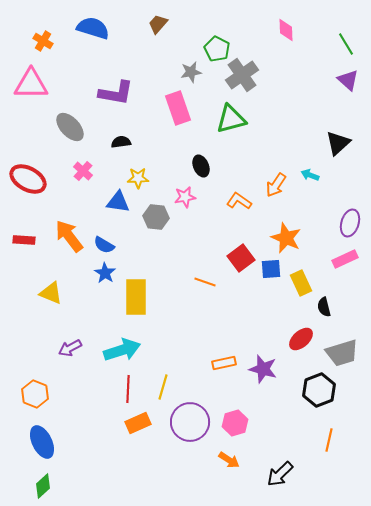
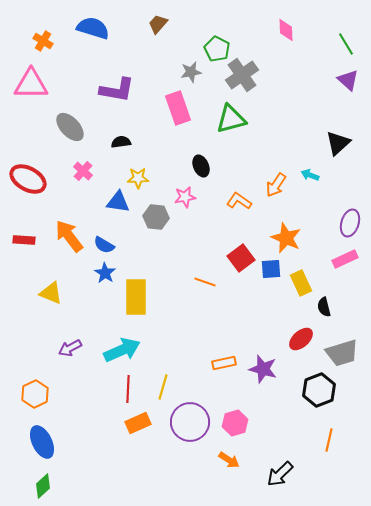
purple L-shape at (116, 93): moved 1 px right, 3 px up
cyan arrow at (122, 350): rotated 6 degrees counterclockwise
orange hexagon at (35, 394): rotated 12 degrees clockwise
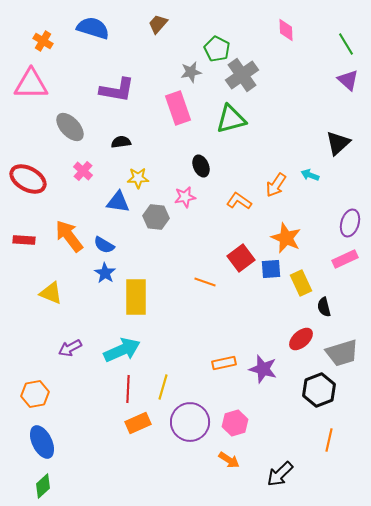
orange hexagon at (35, 394): rotated 16 degrees clockwise
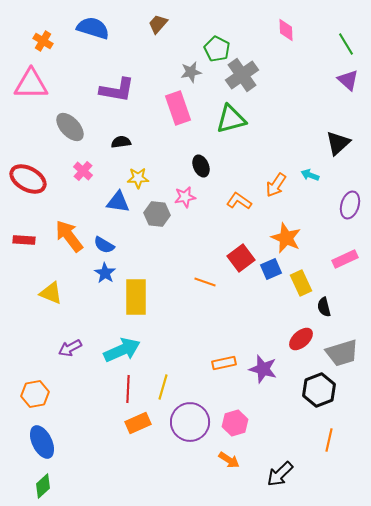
gray hexagon at (156, 217): moved 1 px right, 3 px up
purple ellipse at (350, 223): moved 18 px up
blue square at (271, 269): rotated 20 degrees counterclockwise
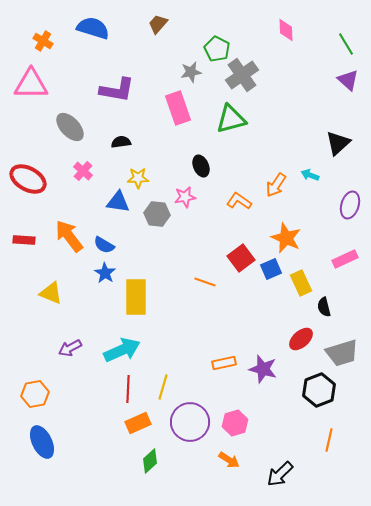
green diamond at (43, 486): moved 107 px right, 25 px up
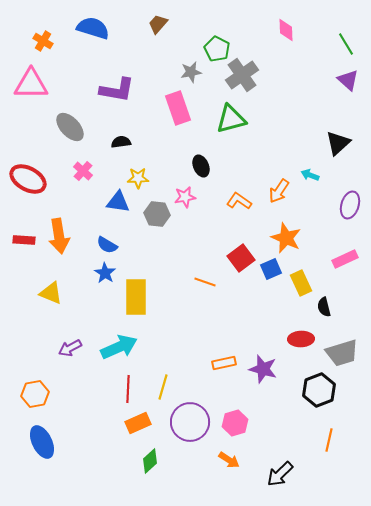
orange arrow at (276, 185): moved 3 px right, 6 px down
orange arrow at (69, 236): moved 10 px left; rotated 152 degrees counterclockwise
blue semicircle at (104, 245): moved 3 px right
red ellipse at (301, 339): rotated 40 degrees clockwise
cyan arrow at (122, 350): moved 3 px left, 3 px up
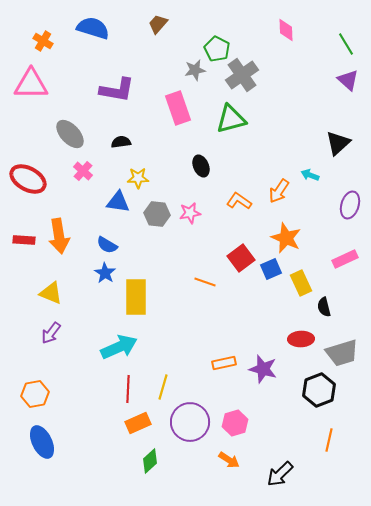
gray star at (191, 72): moved 4 px right, 2 px up
gray ellipse at (70, 127): moved 7 px down
pink star at (185, 197): moved 5 px right, 16 px down
purple arrow at (70, 348): moved 19 px left, 15 px up; rotated 25 degrees counterclockwise
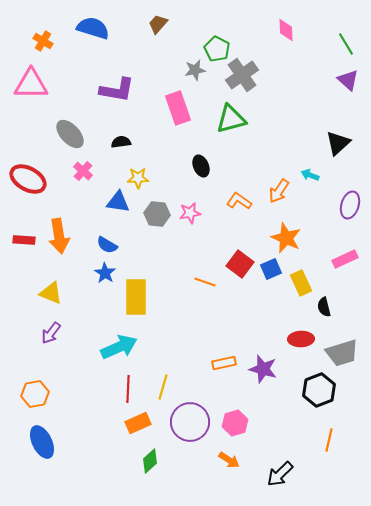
red square at (241, 258): moved 1 px left, 6 px down; rotated 16 degrees counterclockwise
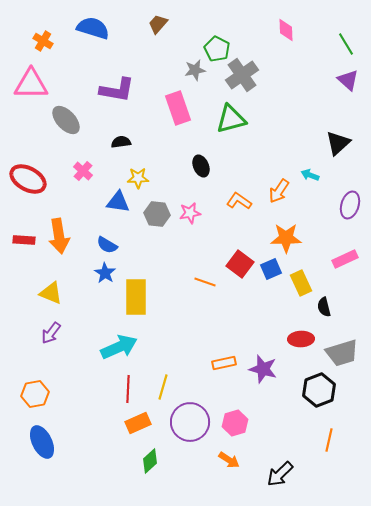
gray ellipse at (70, 134): moved 4 px left, 14 px up
orange star at (286, 238): rotated 24 degrees counterclockwise
